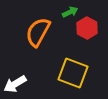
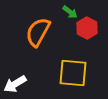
green arrow: rotated 63 degrees clockwise
yellow square: rotated 16 degrees counterclockwise
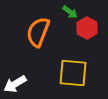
orange semicircle: rotated 8 degrees counterclockwise
